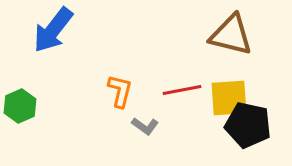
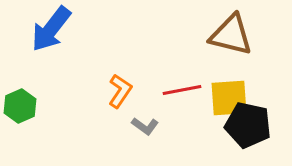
blue arrow: moved 2 px left, 1 px up
orange L-shape: rotated 20 degrees clockwise
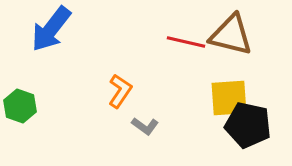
red line: moved 4 px right, 48 px up; rotated 24 degrees clockwise
green hexagon: rotated 16 degrees counterclockwise
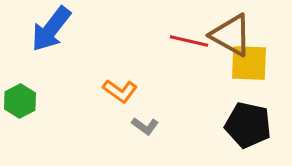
brown triangle: rotated 15 degrees clockwise
red line: moved 3 px right, 1 px up
orange L-shape: rotated 92 degrees clockwise
yellow square: moved 20 px right, 35 px up; rotated 6 degrees clockwise
green hexagon: moved 5 px up; rotated 12 degrees clockwise
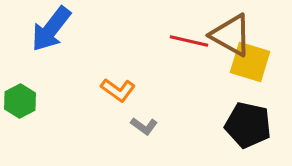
yellow square: moved 1 px right, 1 px up; rotated 15 degrees clockwise
orange L-shape: moved 2 px left, 1 px up
gray L-shape: moved 1 px left
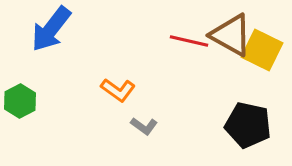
yellow square: moved 12 px right, 12 px up; rotated 9 degrees clockwise
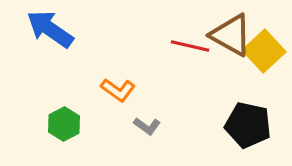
blue arrow: moved 1 px left; rotated 87 degrees clockwise
red line: moved 1 px right, 5 px down
yellow square: moved 2 px right, 1 px down; rotated 21 degrees clockwise
green hexagon: moved 44 px right, 23 px down
gray L-shape: moved 3 px right
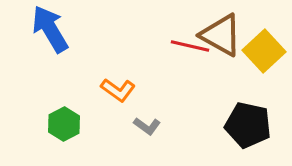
blue arrow: rotated 24 degrees clockwise
brown triangle: moved 10 px left
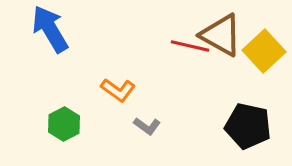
black pentagon: moved 1 px down
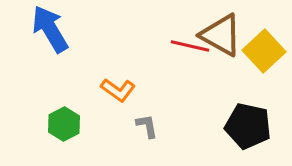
gray L-shape: rotated 136 degrees counterclockwise
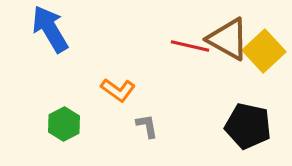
brown triangle: moved 7 px right, 4 px down
